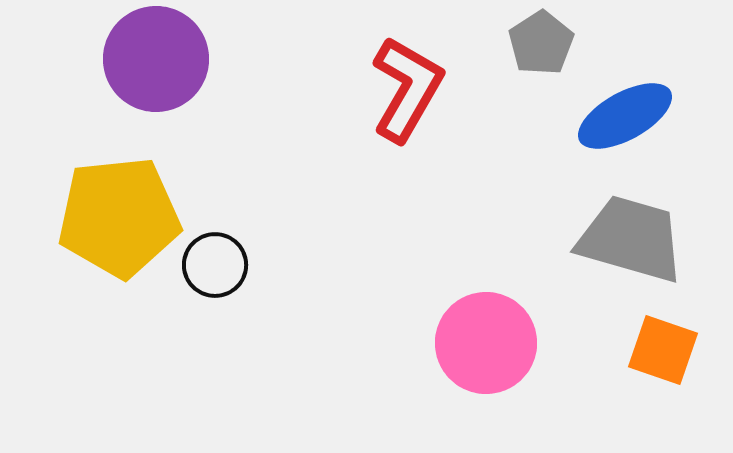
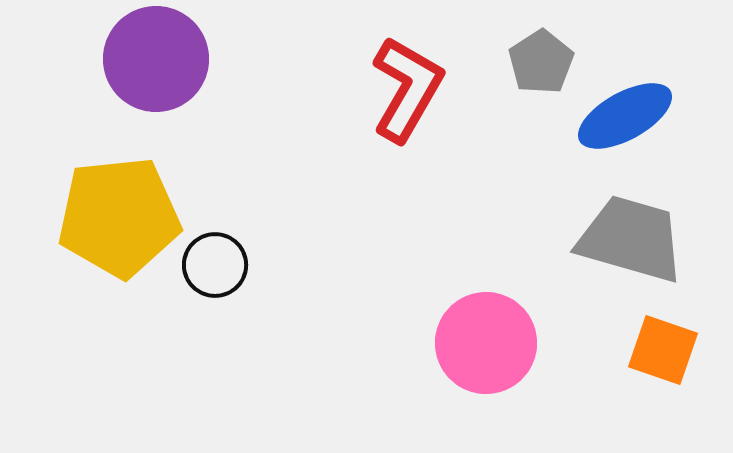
gray pentagon: moved 19 px down
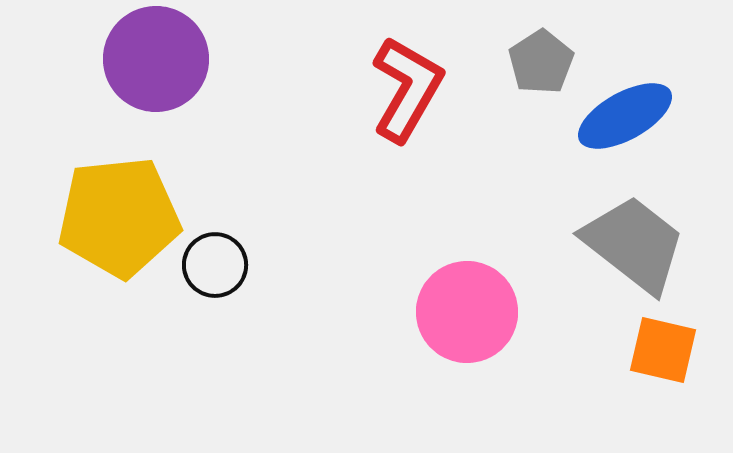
gray trapezoid: moved 3 px right, 5 px down; rotated 22 degrees clockwise
pink circle: moved 19 px left, 31 px up
orange square: rotated 6 degrees counterclockwise
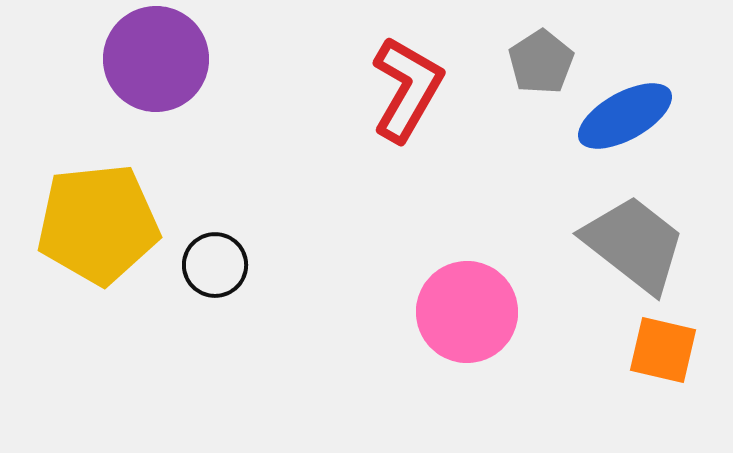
yellow pentagon: moved 21 px left, 7 px down
